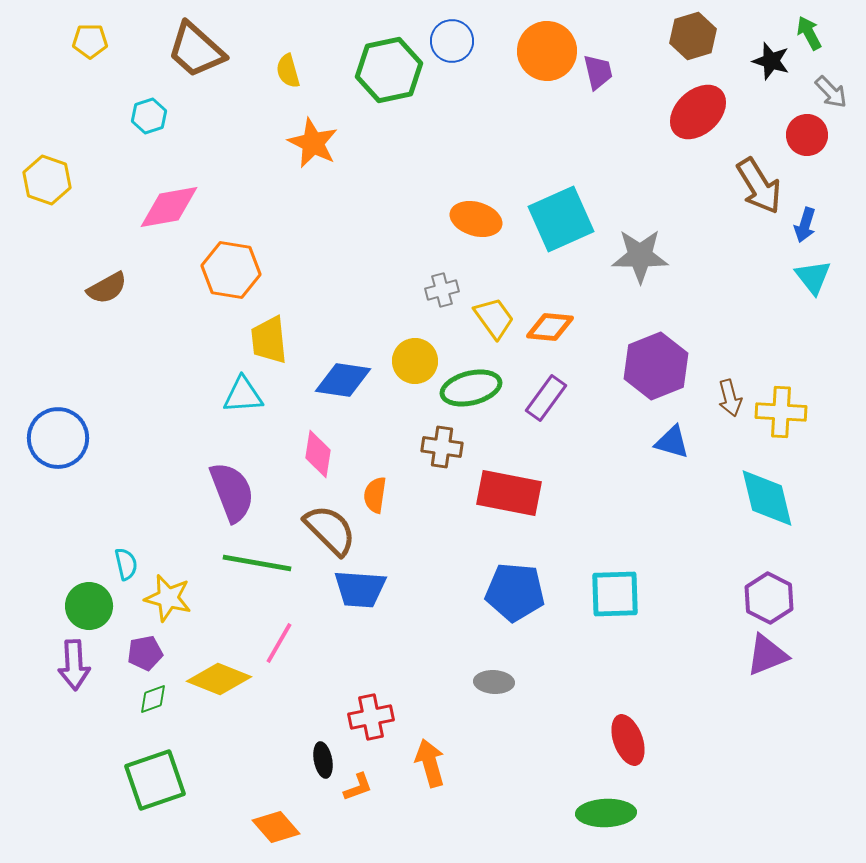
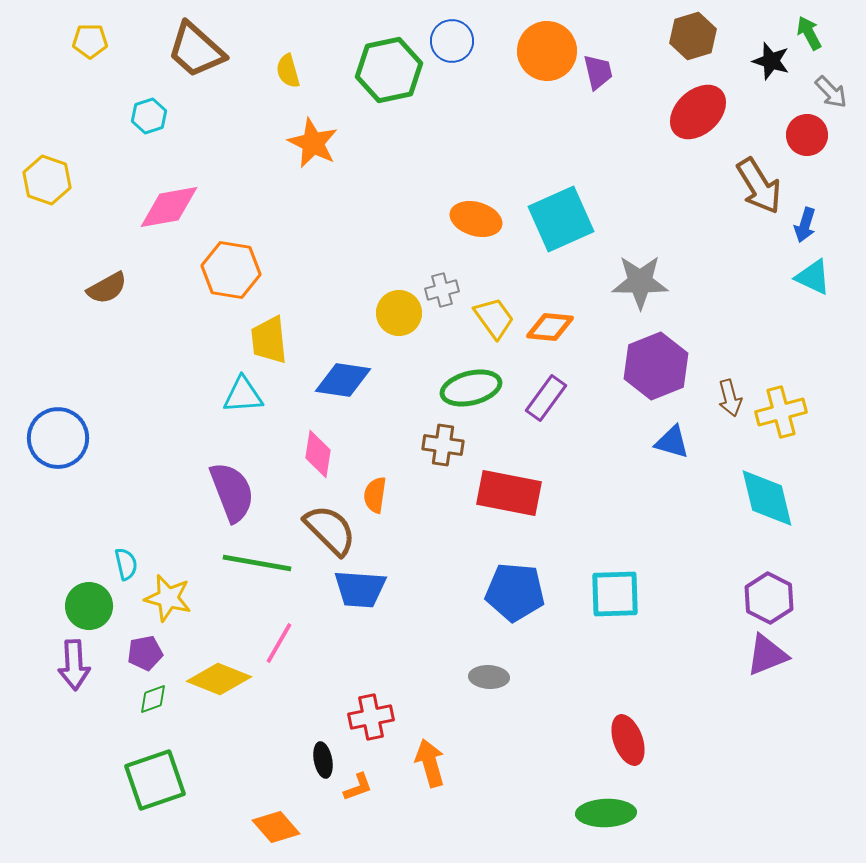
gray star at (640, 256): moved 26 px down
cyan triangle at (813, 277): rotated 27 degrees counterclockwise
yellow circle at (415, 361): moved 16 px left, 48 px up
yellow cross at (781, 412): rotated 18 degrees counterclockwise
brown cross at (442, 447): moved 1 px right, 2 px up
gray ellipse at (494, 682): moved 5 px left, 5 px up
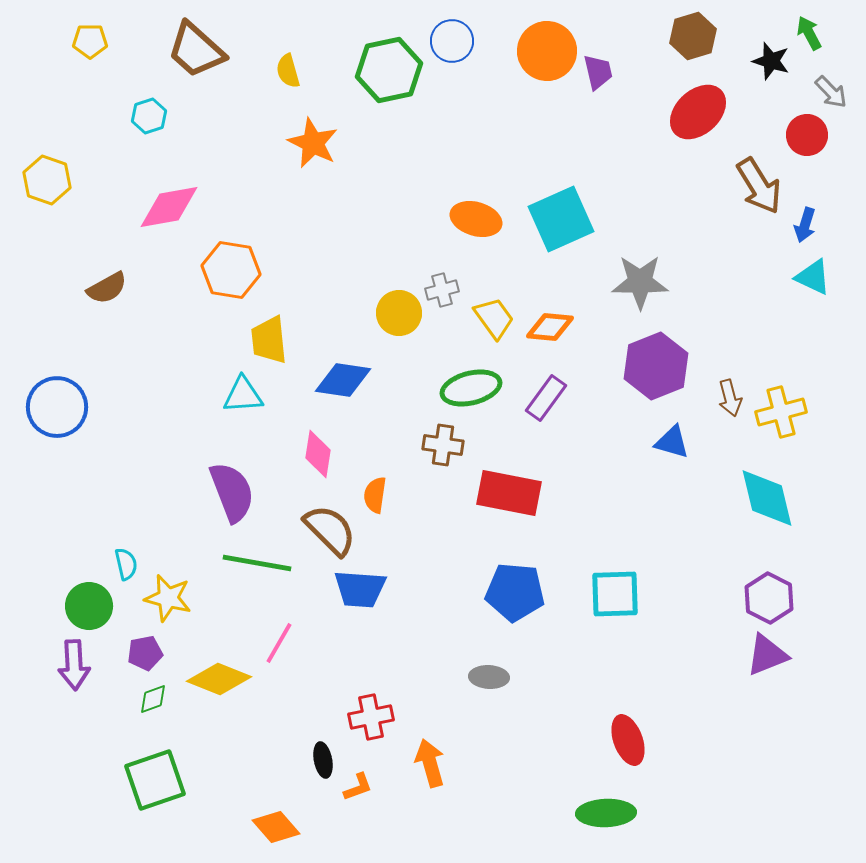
blue circle at (58, 438): moved 1 px left, 31 px up
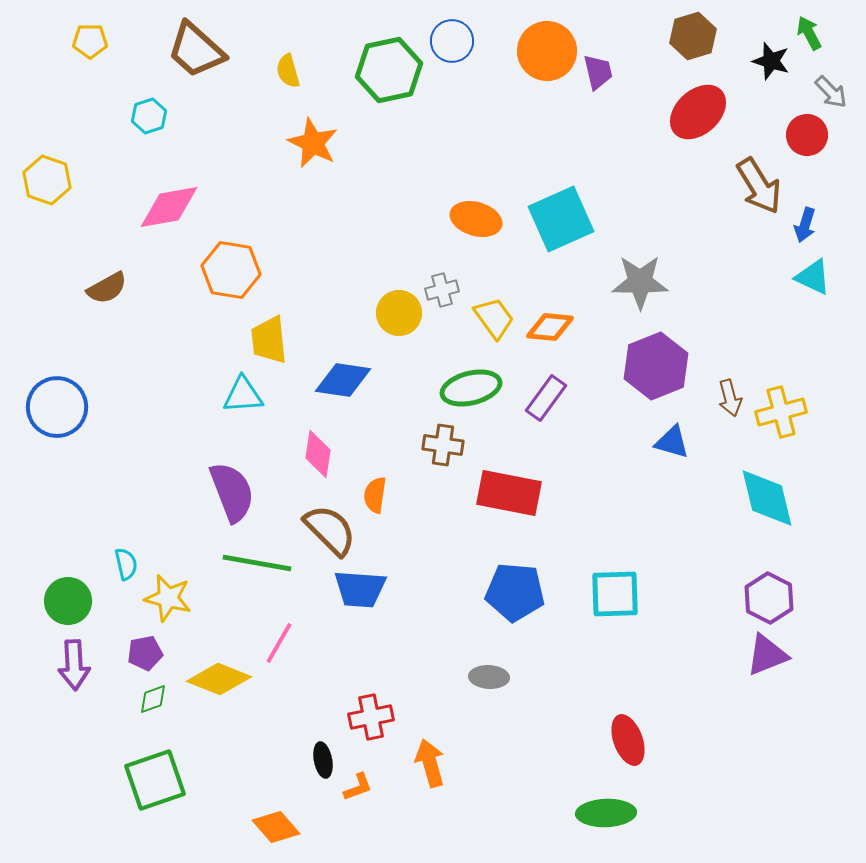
green circle at (89, 606): moved 21 px left, 5 px up
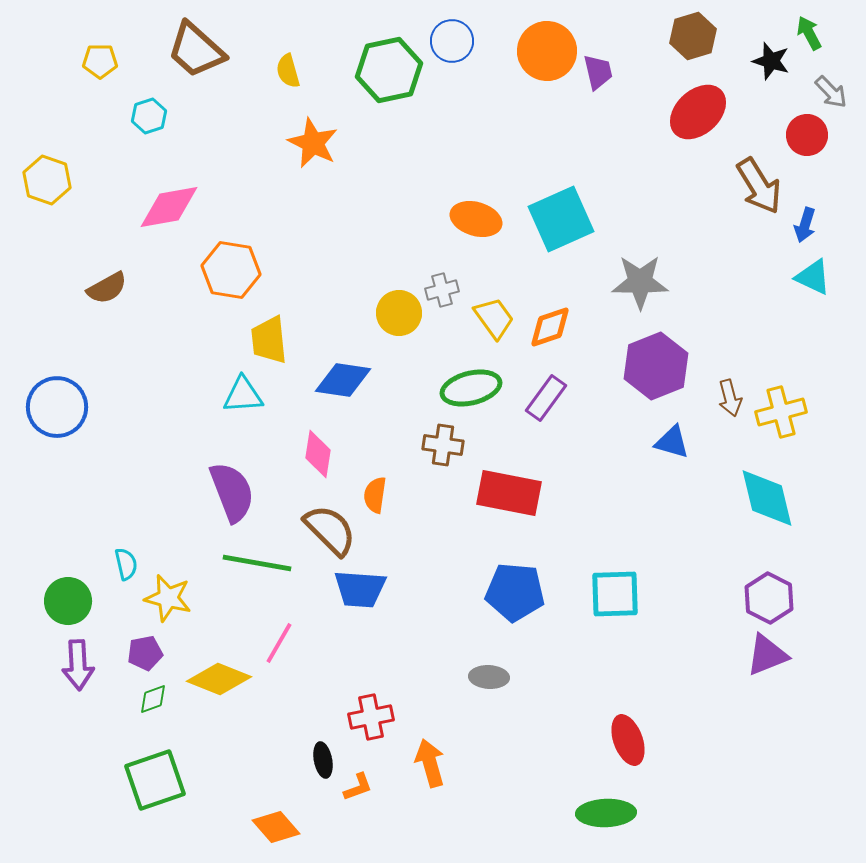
yellow pentagon at (90, 41): moved 10 px right, 20 px down
orange diamond at (550, 327): rotated 24 degrees counterclockwise
purple arrow at (74, 665): moved 4 px right
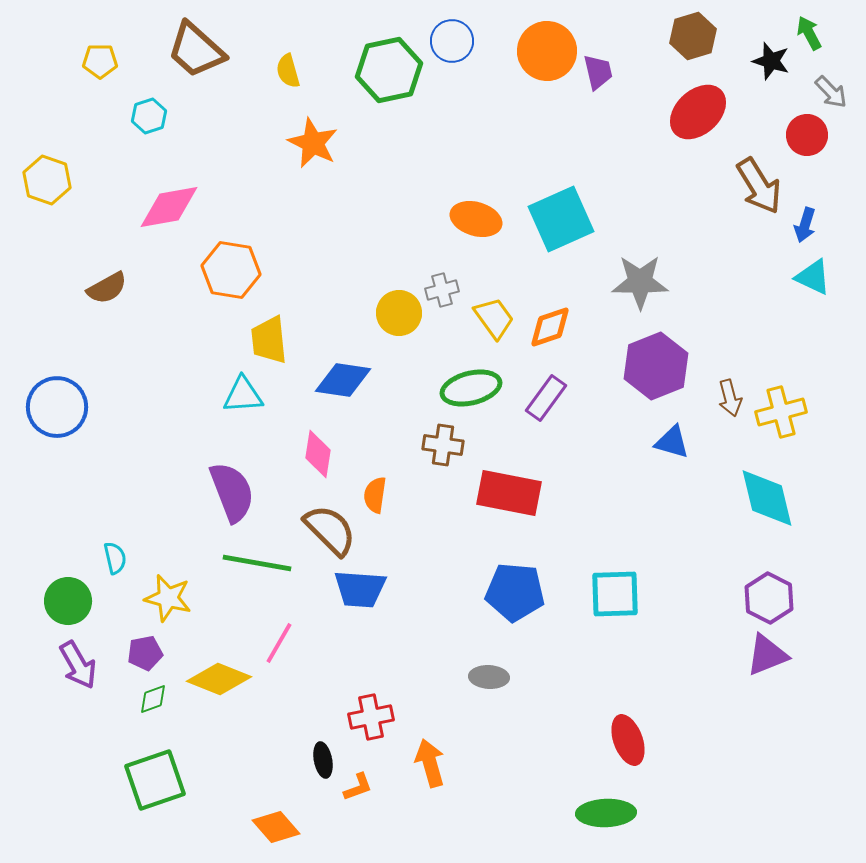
cyan semicircle at (126, 564): moved 11 px left, 6 px up
purple arrow at (78, 665): rotated 27 degrees counterclockwise
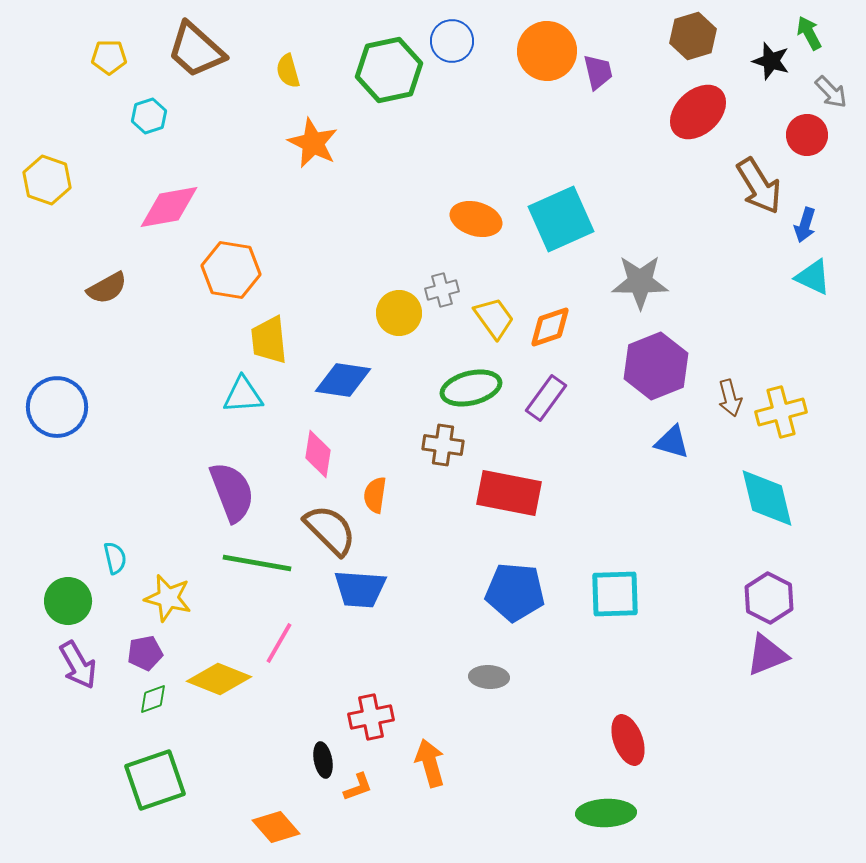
yellow pentagon at (100, 61): moved 9 px right, 4 px up
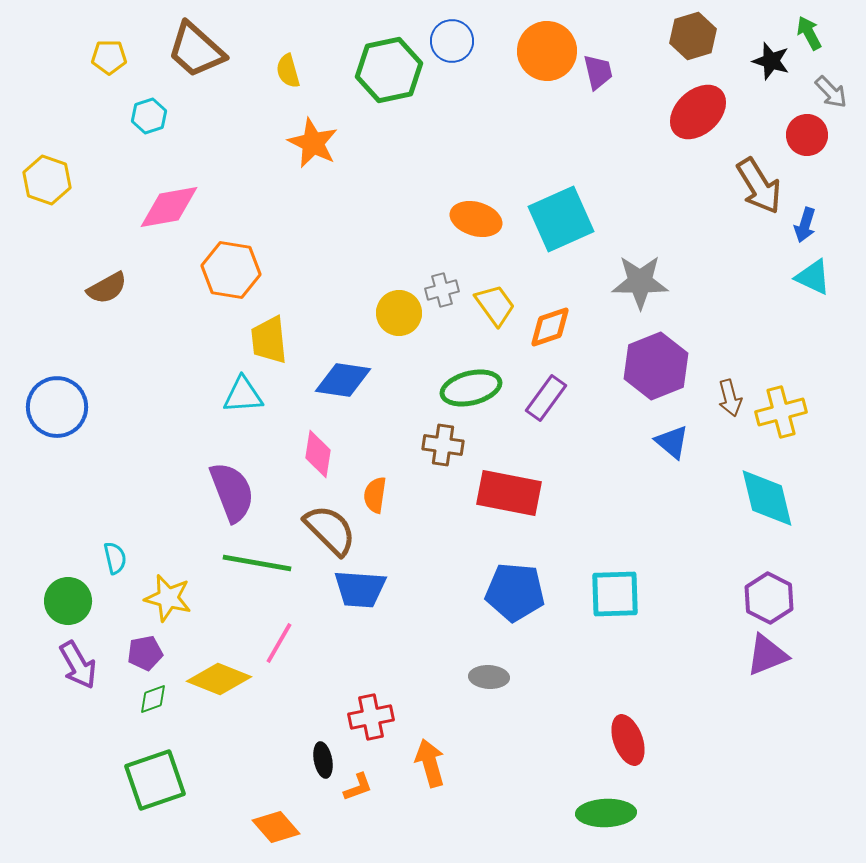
yellow trapezoid at (494, 318): moved 1 px right, 13 px up
blue triangle at (672, 442): rotated 24 degrees clockwise
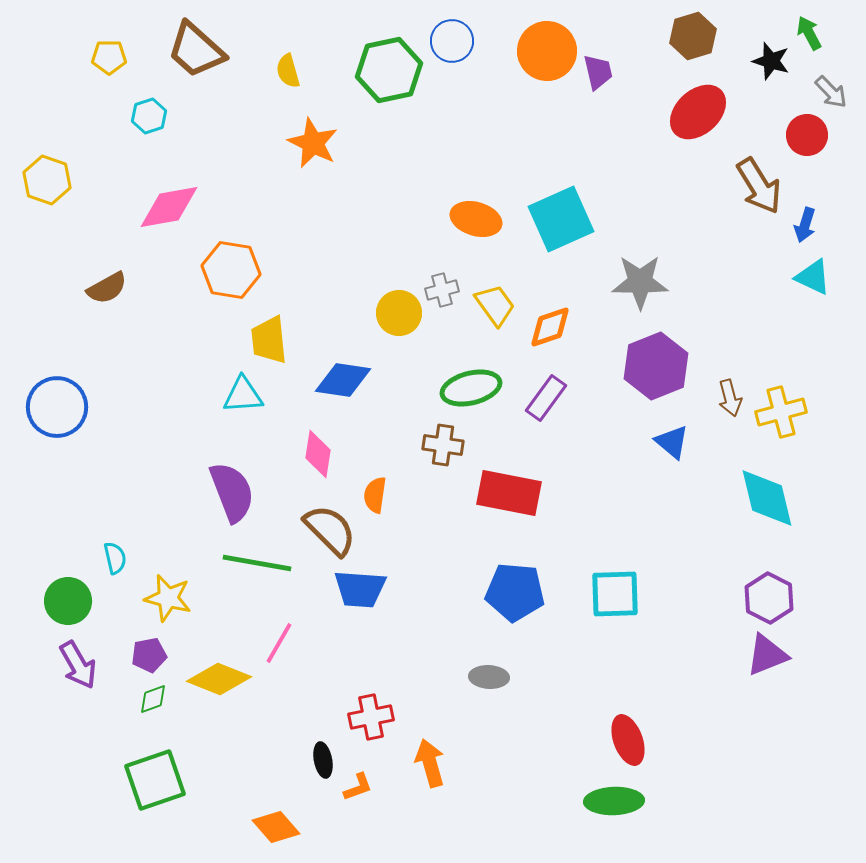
purple pentagon at (145, 653): moved 4 px right, 2 px down
green ellipse at (606, 813): moved 8 px right, 12 px up
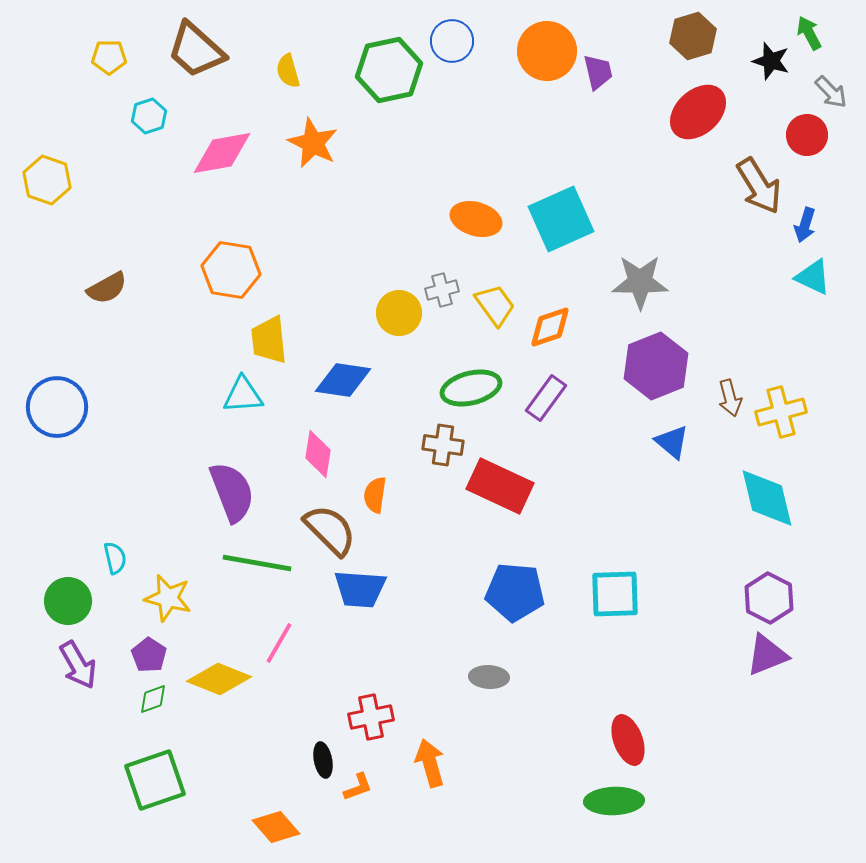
pink diamond at (169, 207): moved 53 px right, 54 px up
red rectangle at (509, 493): moved 9 px left, 7 px up; rotated 14 degrees clockwise
purple pentagon at (149, 655): rotated 28 degrees counterclockwise
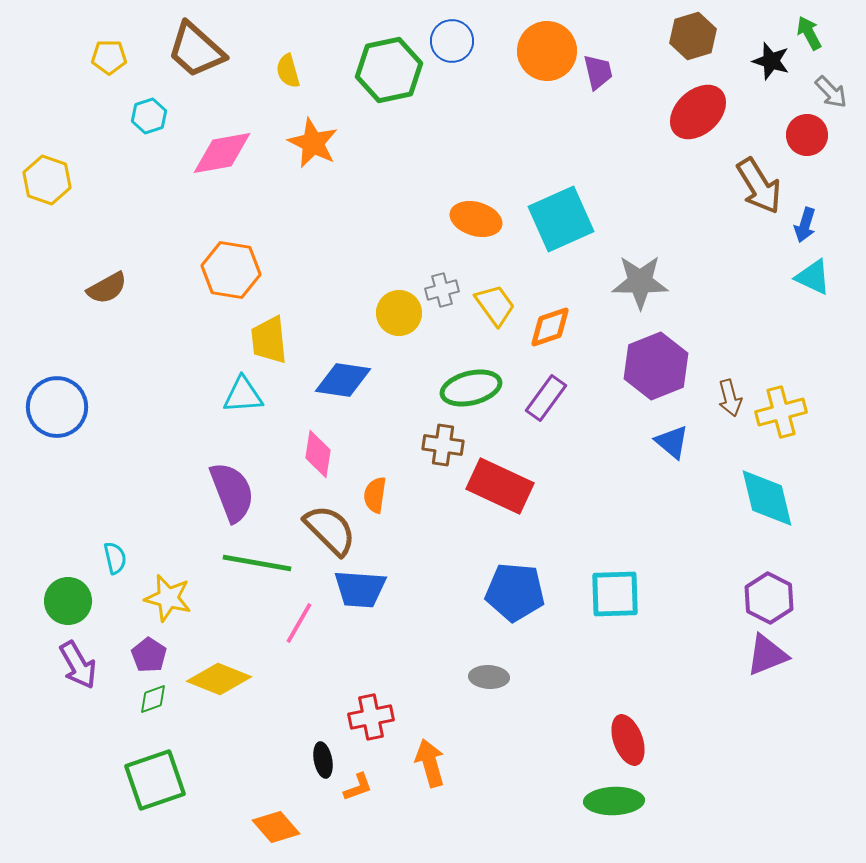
pink line at (279, 643): moved 20 px right, 20 px up
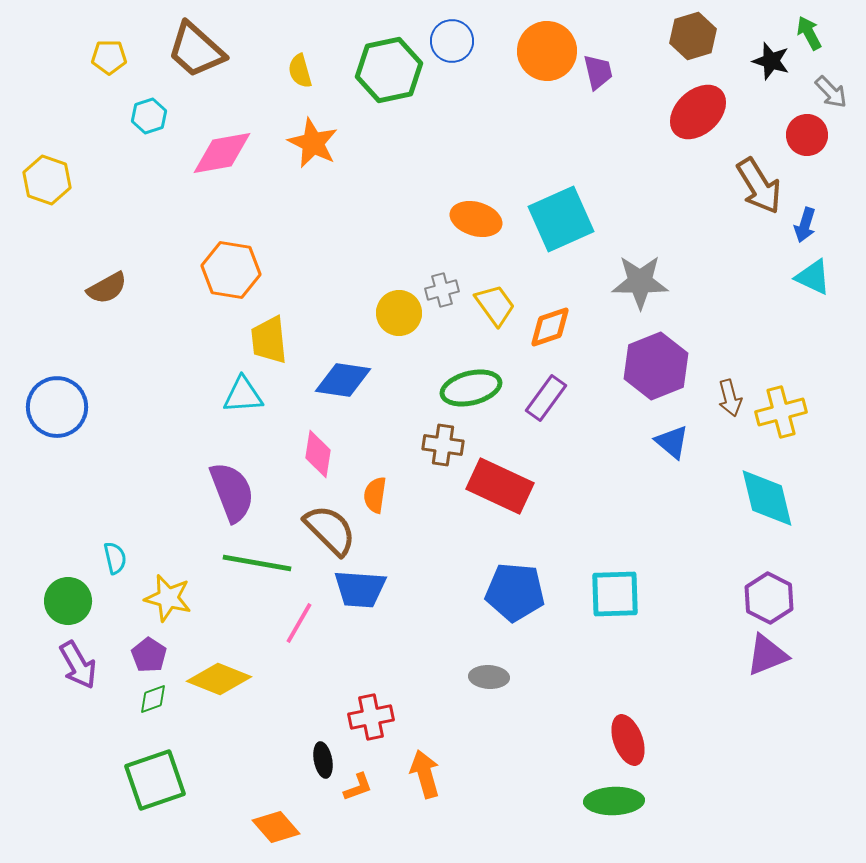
yellow semicircle at (288, 71): moved 12 px right
orange arrow at (430, 763): moved 5 px left, 11 px down
